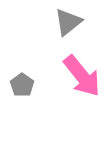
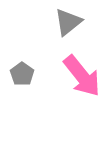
gray pentagon: moved 11 px up
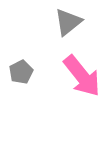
gray pentagon: moved 1 px left, 2 px up; rotated 10 degrees clockwise
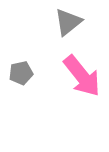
gray pentagon: moved 1 px down; rotated 15 degrees clockwise
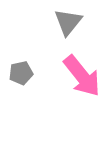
gray triangle: rotated 12 degrees counterclockwise
